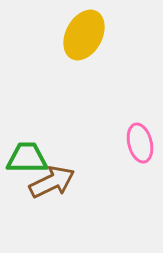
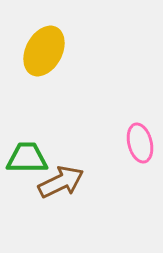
yellow ellipse: moved 40 px left, 16 px down
brown arrow: moved 9 px right
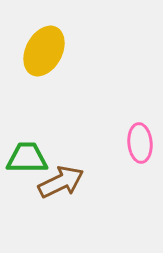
pink ellipse: rotated 9 degrees clockwise
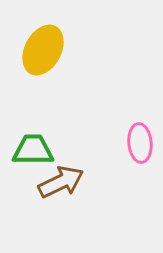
yellow ellipse: moved 1 px left, 1 px up
green trapezoid: moved 6 px right, 8 px up
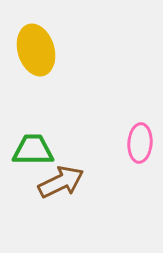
yellow ellipse: moved 7 px left; rotated 45 degrees counterclockwise
pink ellipse: rotated 9 degrees clockwise
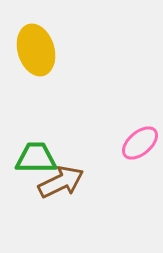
pink ellipse: rotated 45 degrees clockwise
green trapezoid: moved 3 px right, 8 px down
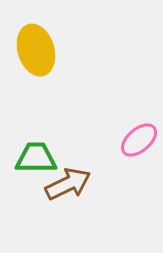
pink ellipse: moved 1 px left, 3 px up
brown arrow: moved 7 px right, 2 px down
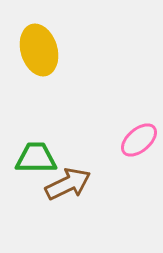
yellow ellipse: moved 3 px right
